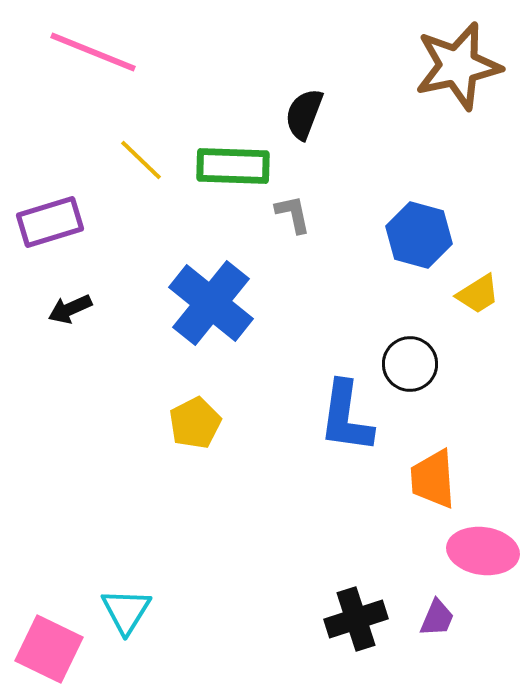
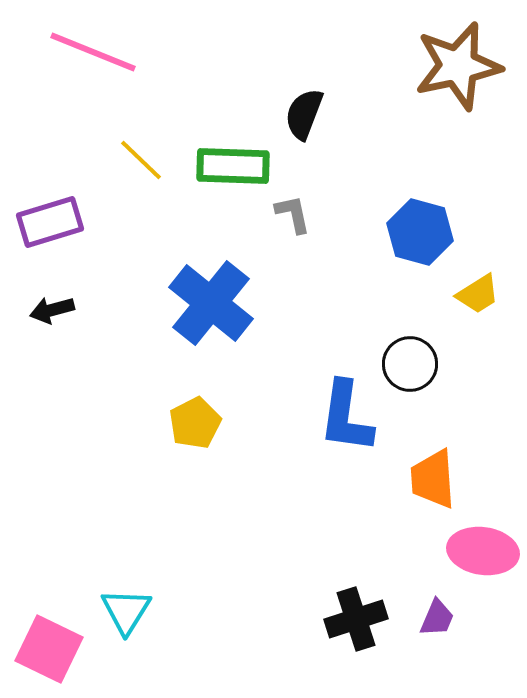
blue hexagon: moved 1 px right, 3 px up
black arrow: moved 18 px left, 1 px down; rotated 9 degrees clockwise
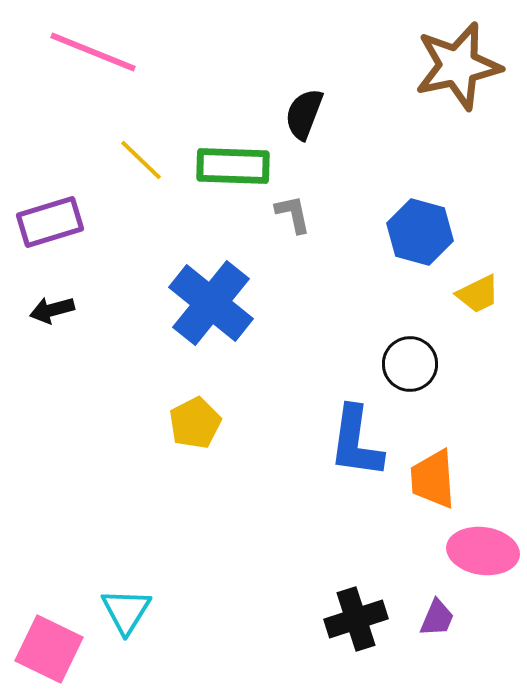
yellow trapezoid: rotated 6 degrees clockwise
blue L-shape: moved 10 px right, 25 px down
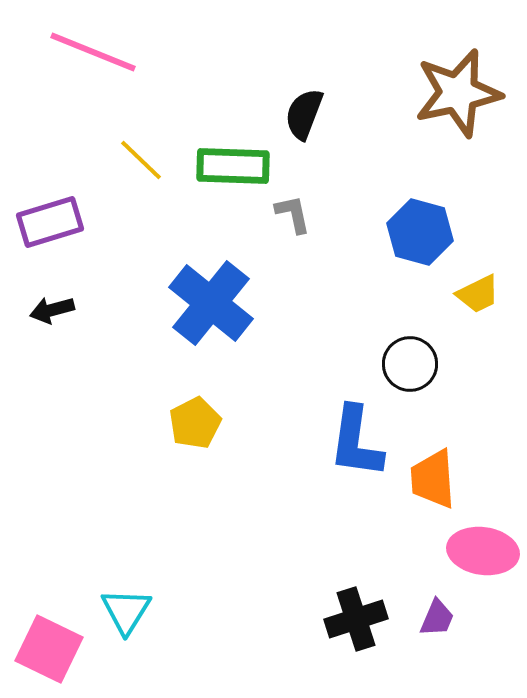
brown star: moved 27 px down
